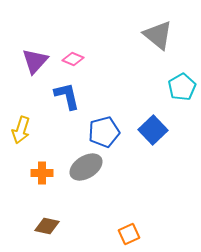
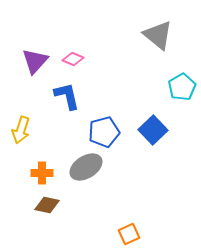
brown diamond: moved 21 px up
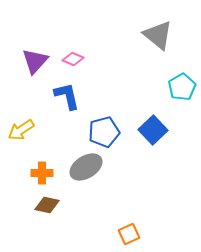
yellow arrow: rotated 40 degrees clockwise
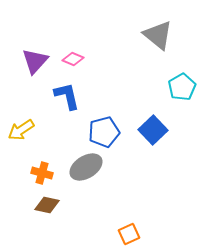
orange cross: rotated 15 degrees clockwise
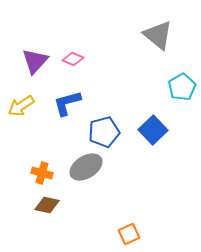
blue L-shape: moved 7 px down; rotated 92 degrees counterclockwise
yellow arrow: moved 24 px up
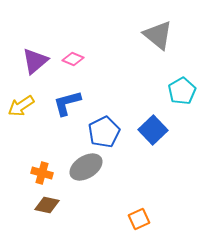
purple triangle: rotated 8 degrees clockwise
cyan pentagon: moved 4 px down
blue pentagon: rotated 12 degrees counterclockwise
orange square: moved 10 px right, 15 px up
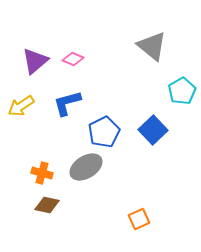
gray triangle: moved 6 px left, 11 px down
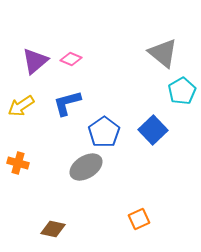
gray triangle: moved 11 px right, 7 px down
pink diamond: moved 2 px left
blue pentagon: rotated 8 degrees counterclockwise
orange cross: moved 24 px left, 10 px up
brown diamond: moved 6 px right, 24 px down
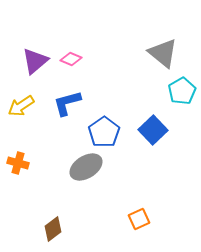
brown diamond: rotated 50 degrees counterclockwise
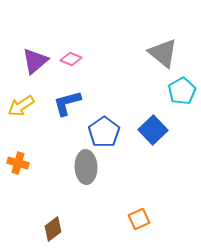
gray ellipse: rotated 60 degrees counterclockwise
